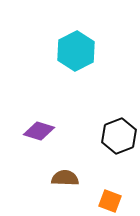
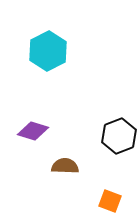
cyan hexagon: moved 28 px left
purple diamond: moved 6 px left
brown semicircle: moved 12 px up
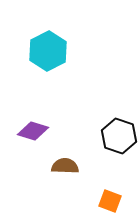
black hexagon: rotated 20 degrees counterclockwise
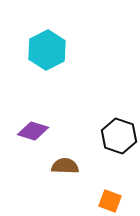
cyan hexagon: moved 1 px left, 1 px up
